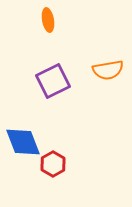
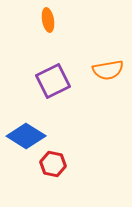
blue diamond: moved 3 px right, 6 px up; rotated 36 degrees counterclockwise
red hexagon: rotated 20 degrees counterclockwise
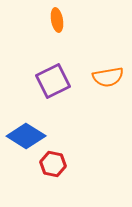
orange ellipse: moved 9 px right
orange semicircle: moved 7 px down
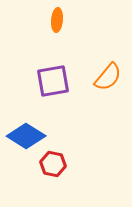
orange ellipse: rotated 15 degrees clockwise
orange semicircle: rotated 40 degrees counterclockwise
purple square: rotated 16 degrees clockwise
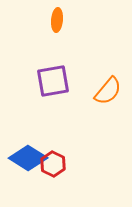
orange semicircle: moved 14 px down
blue diamond: moved 2 px right, 22 px down
red hexagon: rotated 15 degrees clockwise
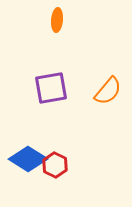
purple square: moved 2 px left, 7 px down
blue diamond: moved 1 px down
red hexagon: moved 2 px right, 1 px down
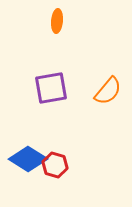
orange ellipse: moved 1 px down
red hexagon: rotated 10 degrees counterclockwise
